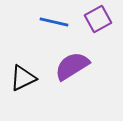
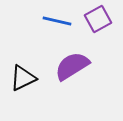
blue line: moved 3 px right, 1 px up
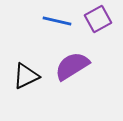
black triangle: moved 3 px right, 2 px up
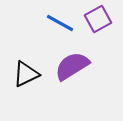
blue line: moved 3 px right, 2 px down; rotated 16 degrees clockwise
black triangle: moved 2 px up
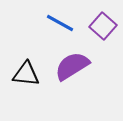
purple square: moved 5 px right, 7 px down; rotated 20 degrees counterclockwise
black triangle: rotated 32 degrees clockwise
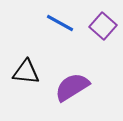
purple semicircle: moved 21 px down
black triangle: moved 2 px up
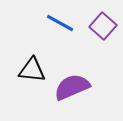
black triangle: moved 6 px right, 2 px up
purple semicircle: rotated 9 degrees clockwise
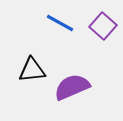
black triangle: rotated 12 degrees counterclockwise
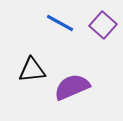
purple square: moved 1 px up
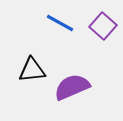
purple square: moved 1 px down
